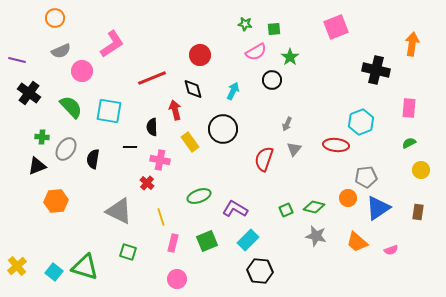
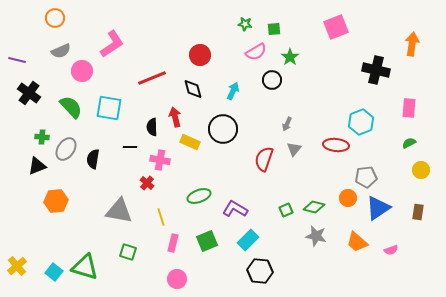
red arrow at (175, 110): moved 7 px down
cyan square at (109, 111): moved 3 px up
yellow rectangle at (190, 142): rotated 30 degrees counterclockwise
gray triangle at (119, 211): rotated 16 degrees counterclockwise
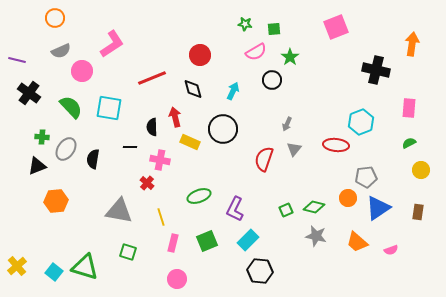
purple L-shape at (235, 209): rotated 95 degrees counterclockwise
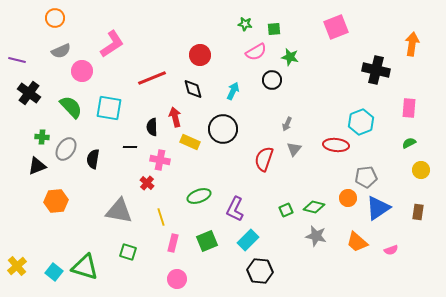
green star at (290, 57): rotated 24 degrees counterclockwise
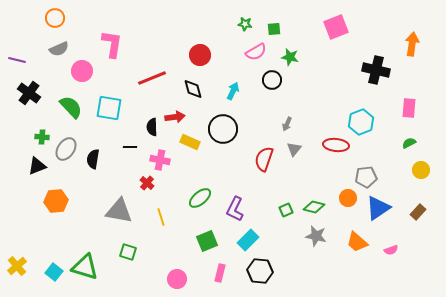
pink L-shape at (112, 44): rotated 48 degrees counterclockwise
gray semicircle at (61, 51): moved 2 px left, 2 px up
red arrow at (175, 117): rotated 96 degrees clockwise
green ellipse at (199, 196): moved 1 px right, 2 px down; rotated 20 degrees counterclockwise
brown rectangle at (418, 212): rotated 35 degrees clockwise
pink rectangle at (173, 243): moved 47 px right, 30 px down
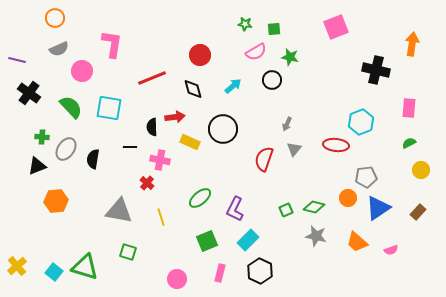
cyan arrow at (233, 91): moved 5 px up; rotated 24 degrees clockwise
black hexagon at (260, 271): rotated 20 degrees clockwise
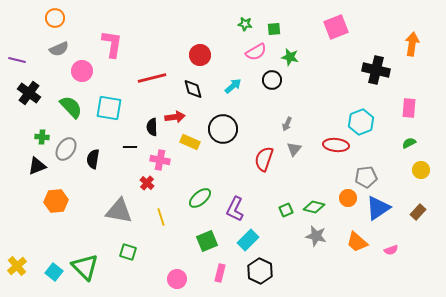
red line at (152, 78): rotated 8 degrees clockwise
green triangle at (85, 267): rotated 28 degrees clockwise
